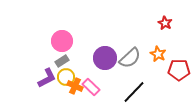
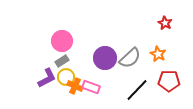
red pentagon: moved 10 px left, 11 px down
pink rectangle: rotated 24 degrees counterclockwise
black line: moved 3 px right, 2 px up
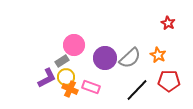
red star: moved 3 px right
pink circle: moved 12 px right, 4 px down
orange star: moved 1 px down
orange cross: moved 5 px left, 3 px down
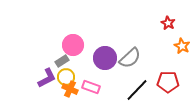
pink circle: moved 1 px left
orange star: moved 24 px right, 9 px up
red pentagon: moved 1 px left, 1 px down
